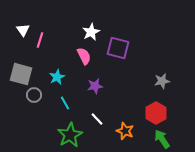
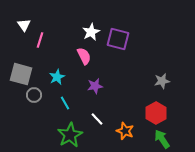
white triangle: moved 1 px right, 5 px up
purple square: moved 9 px up
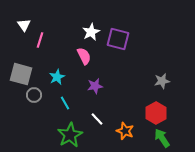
green arrow: moved 1 px up
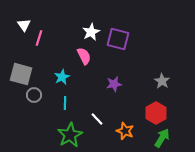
pink line: moved 1 px left, 2 px up
cyan star: moved 5 px right
gray star: rotated 28 degrees counterclockwise
purple star: moved 19 px right, 2 px up
cyan line: rotated 32 degrees clockwise
green arrow: rotated 66 degrees clockwise
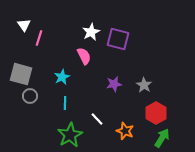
gray star: moved 18 px left, 4 px down
gray circle: moved 4 px left, 1 px down
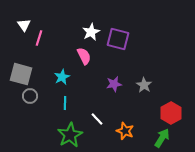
red hexagon: moved 15 px right
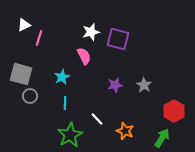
white triangle: rotated 40 degrees clockwise
white star: rotated 12 degrees clockwise
purple star: moved 1 px right, 1 px down
red hexagon: moved 3 px right, 2 px up
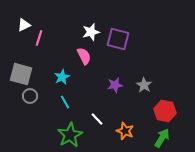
cyan line: moved 1 px up; rotated 32 degrees counterclockwise
red hexagon: moved 9 px left; rotated 20 degrees counterclockwise
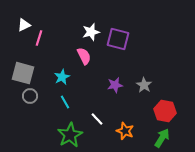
gray square: moved 2 px right, 1 px up
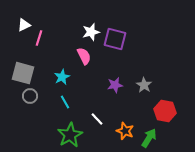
purple square: moved 3 px left
green arrow: moved 13 px left
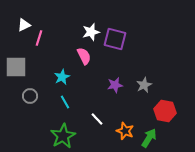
gray square: moved 7 px left, 6 px up; rotated 15 degrees counterclockwise
gray star: rotated 14 degrees clockwise
green star: moved 7 px left, 1 px down
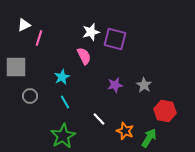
gray star: rotated 14 degrees counterclockwise
white line: moved 2 px right
